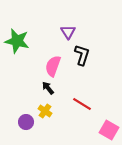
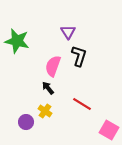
black L-shape: moved 3 px left, 1 px down
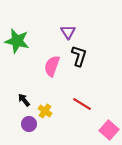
pink semicircle: moved 1 px left
black arrow: moved 24 px left, 12 px down
purple circle: moved 3 px right, 2 px down
pink square: rotated 12 degrees clockwise
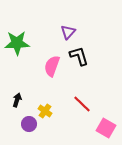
purple triangle: rotated 14 degrees clockwise
green star: moved 2 px down; rotated 15 degrees counterclockwise
black L-shape: rotated 35 degrees counterclockwise
black arrow: moved 7 px left; rotated 56 degrees clockwise
red line: rotated 12 degrees clockwise
pink square: moved 3 px left, 2 px up; rotated 12 degrees counterclockwise
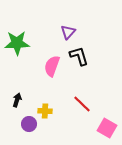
yellow cross: rotated 32 degrees counterclockwise
pink square: moved 1 px right
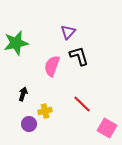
green star: moved 1 px left; rotated 10 degrees counterclockwise
black arrow: moved 6 px right, 6 px up
yellow cross: rotated 16 degrees counterclockwise
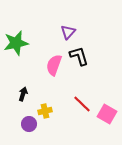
pink semicircle: moved 2 px right, 1 px up
pink square: moved 14 px up
